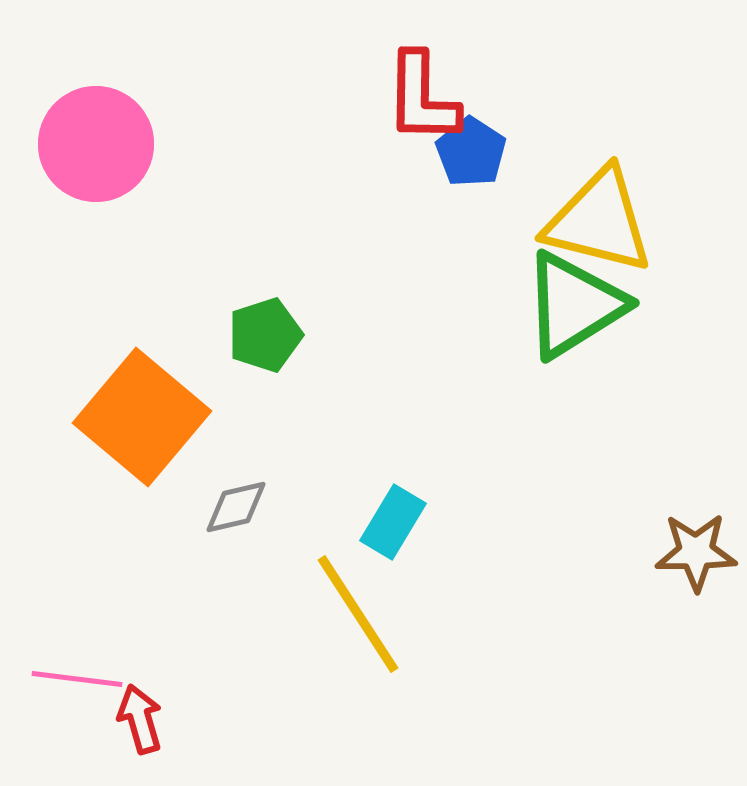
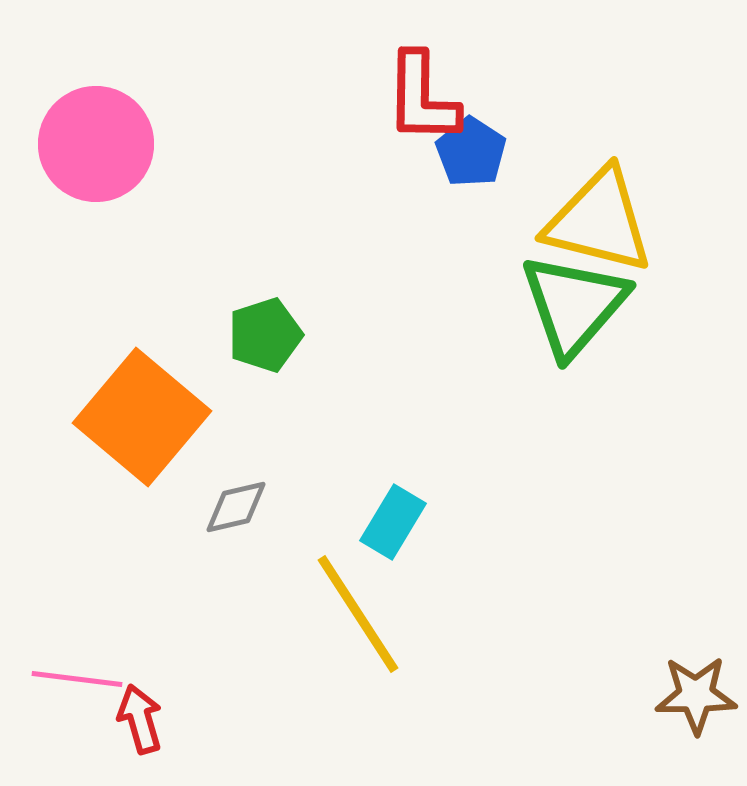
green triangle: rotated 17 degrees counterclockwise
brown star: moved 143 px down
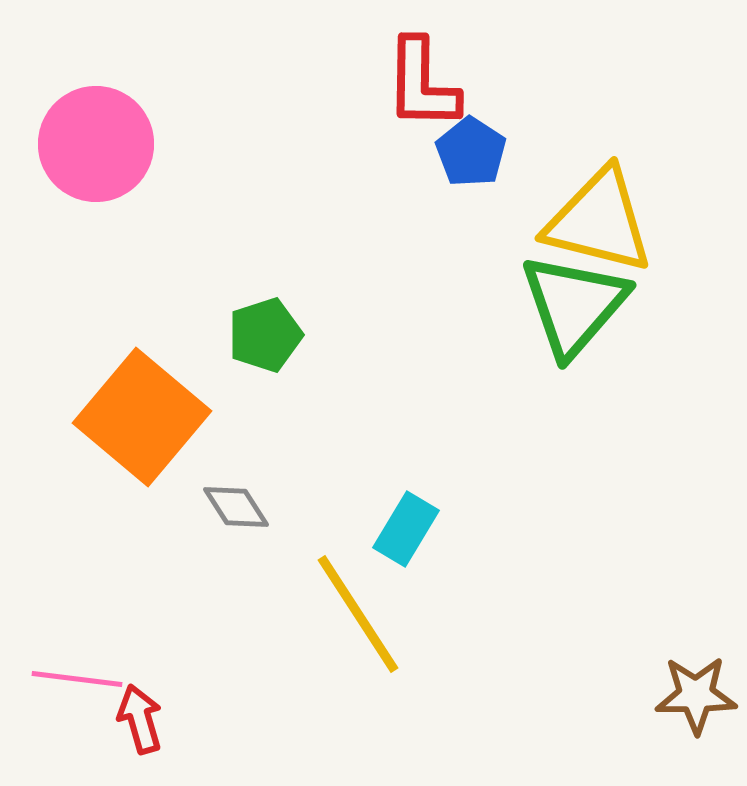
red L-shape: moved 14 px up
gray diamond: rotated 70 degrees clockwise
cyan rectangle: moved 13 px right, 7 px down
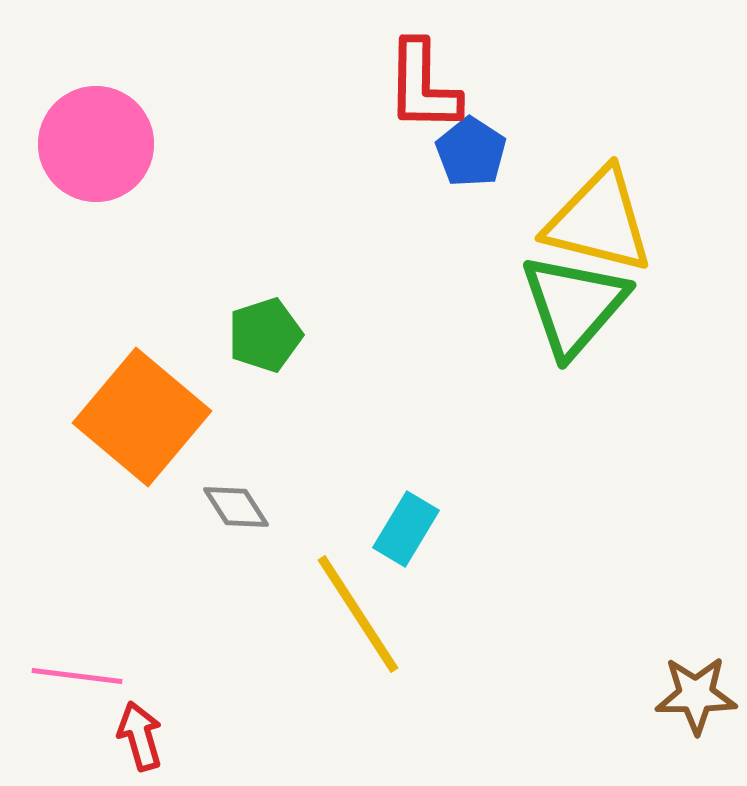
red L-shape: moved 1 px right, 2 px down
pink line: moved 3 px up
red arrow: moved 17 px down
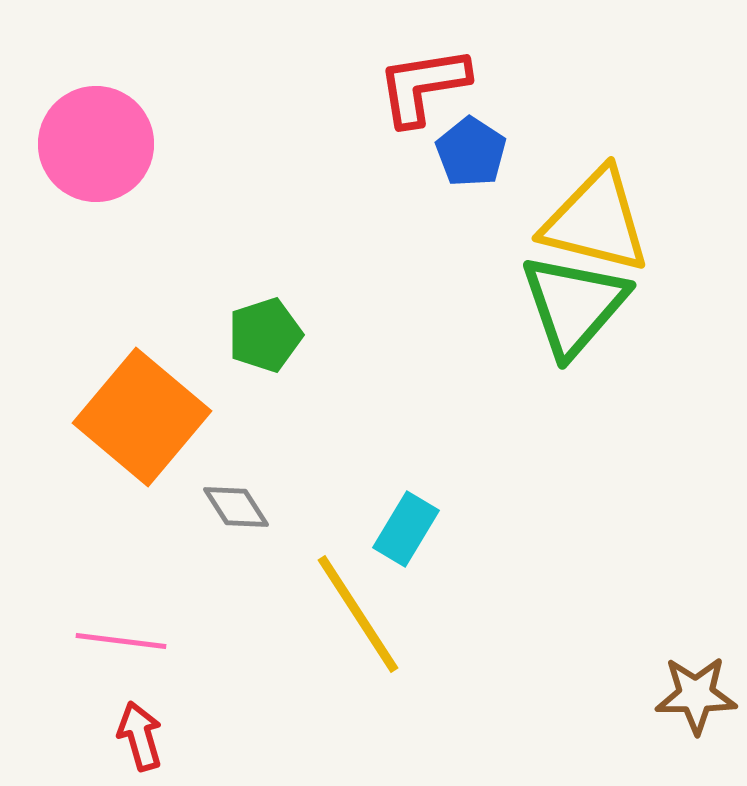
red L-shape: rotated 80 degrees clockwise
yellow triangle: moved 3 px left
pink line: moved 44 px right, 35 px up
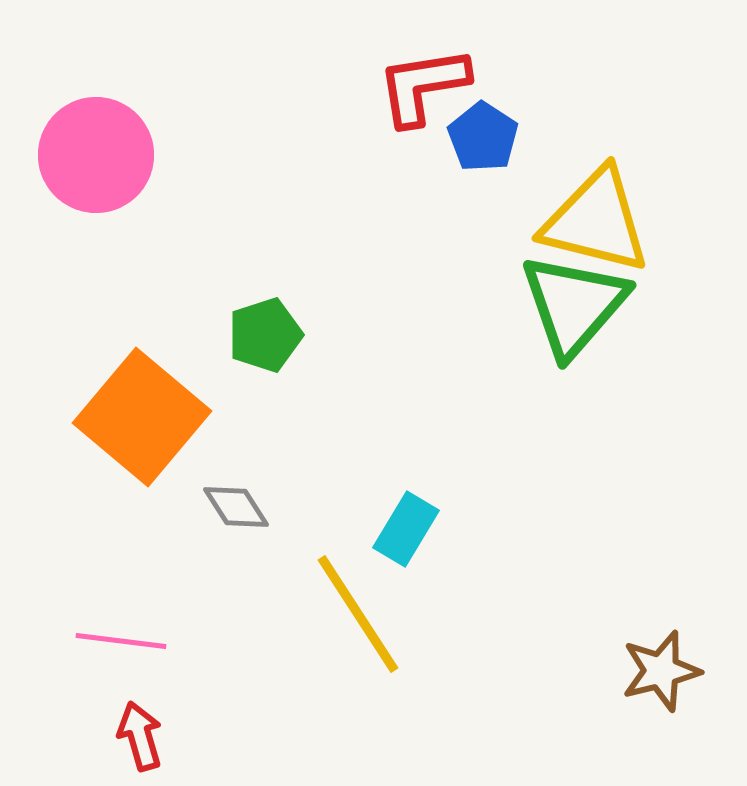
pink circle: moved 11 px down
blue pentagon: moved 12 px right, 15 px up
brown star: moved 35 px left, 24 px up; rotated 14 degrees counterclockwise
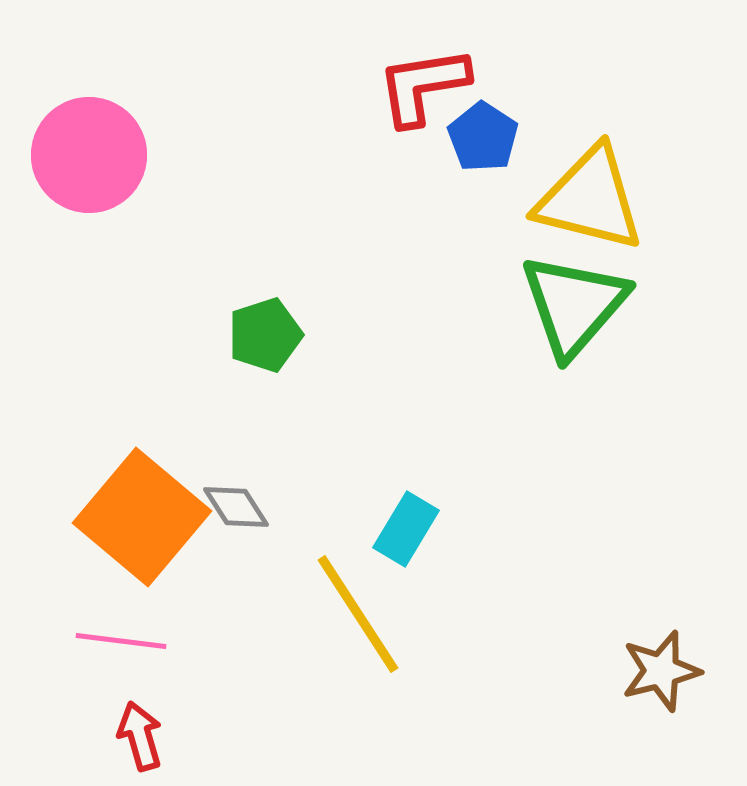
pink circle: moved 7 px left
yellow triangle: moved 6 px left, 22 px up
orange square: moved 100 px down
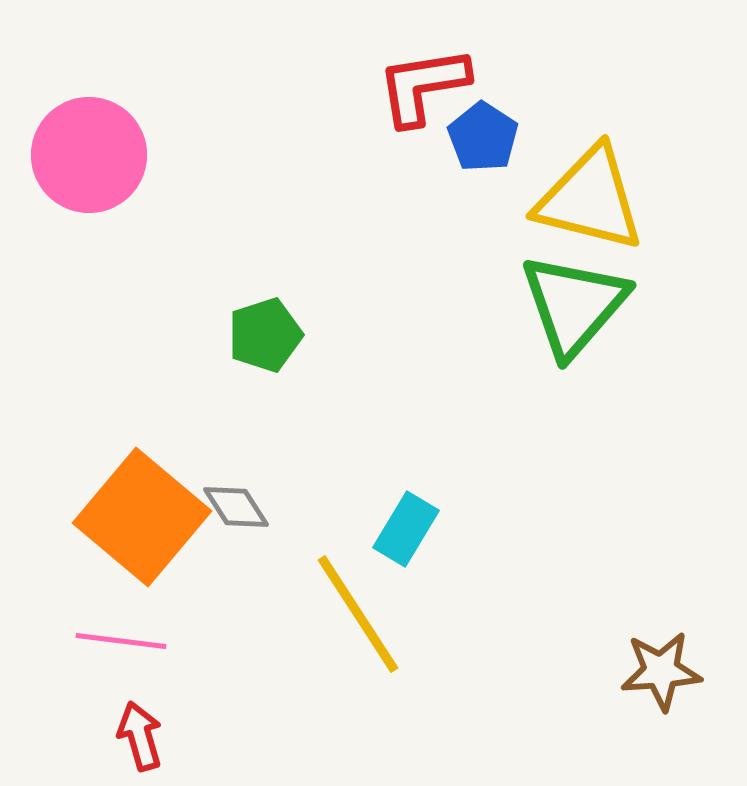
brown star: rotated 10 degrees clockwise
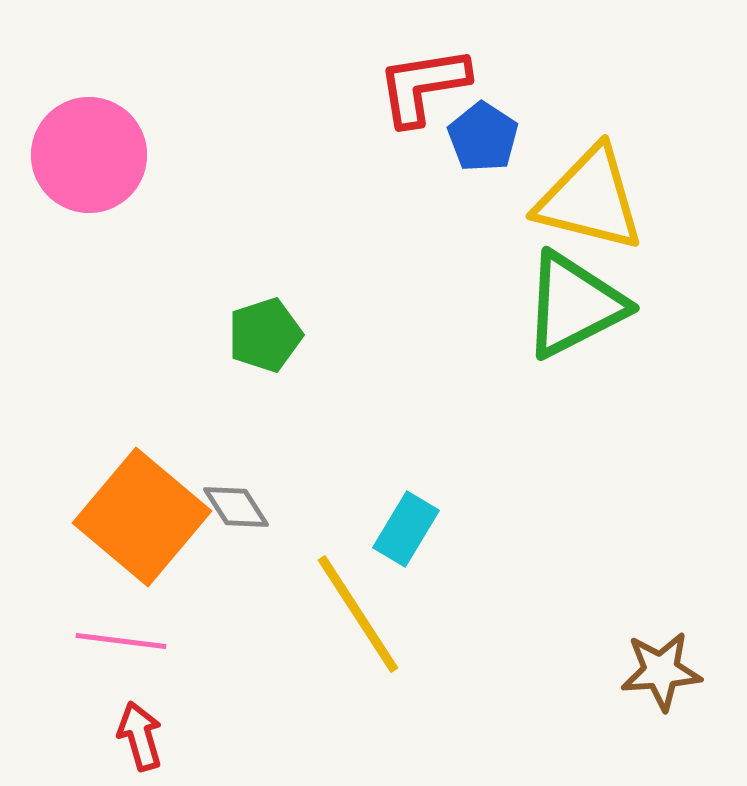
green triangle: rotated 22 degrees clockwise
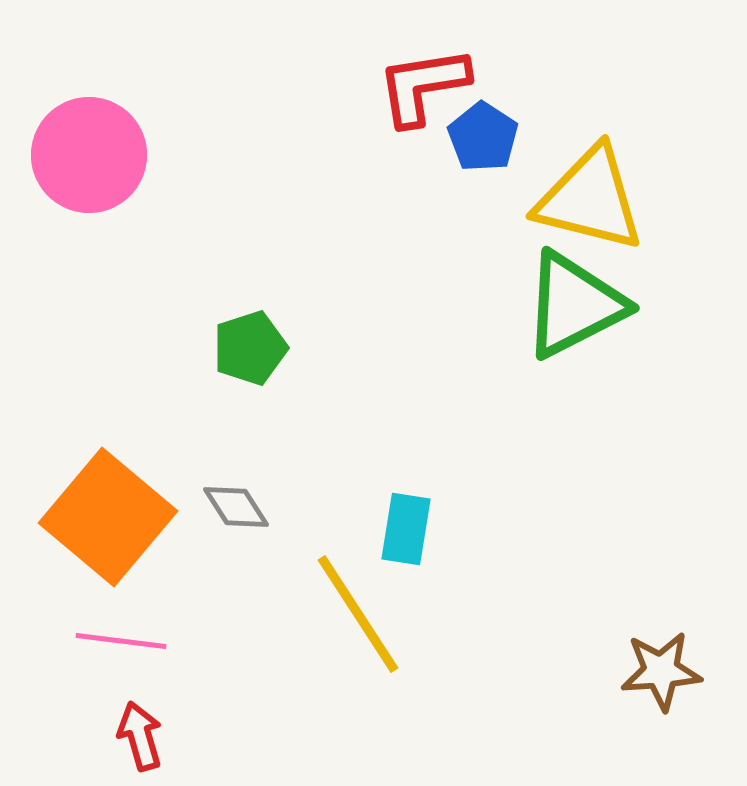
green pentagon: moved 15 px left, 13 px down
orange square: moved 34 px left
cyan rectangle: rotated 22 degrees counterclockwise
